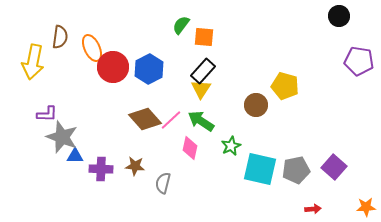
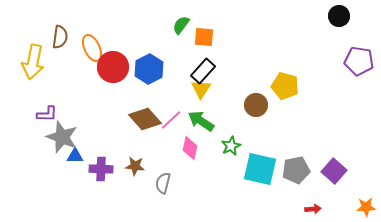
purple square: moved 4 px down
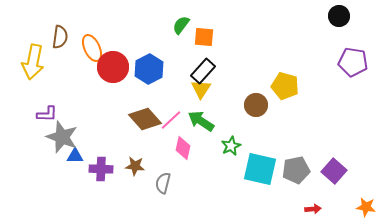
purple pentagon: moved 6 px left, 1 px down
pink diamond: moved 7 px left
orange star: rotated 12 degrees clockwise
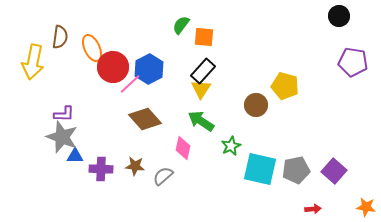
purple L-shape: moved 17 px right
pink line: moved 41 px left, 36 px up
gray semicircle: moved 7 px up; rotated 35 degrees clockwise
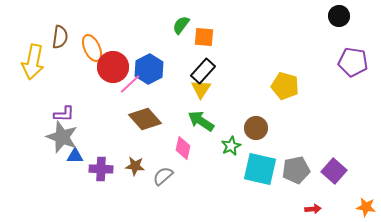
brown circle: moved 23 px down
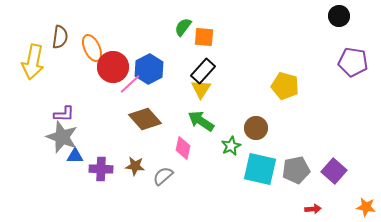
green semicircle: moved 2 px right, 2 px down
